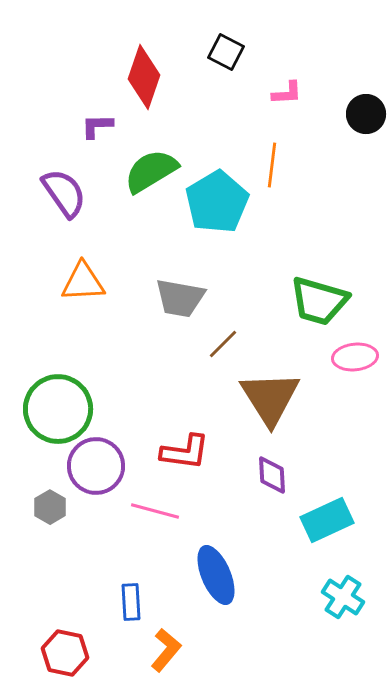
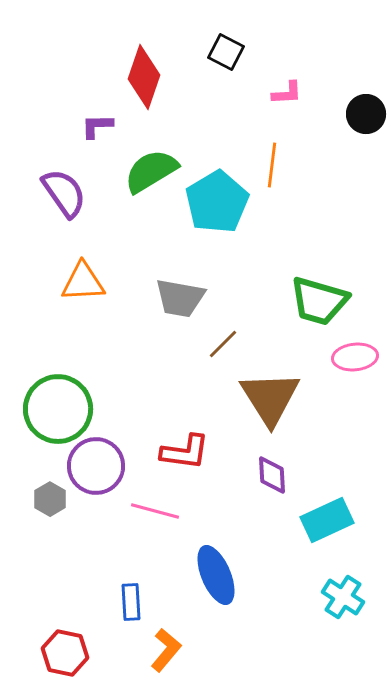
gray hexagon: moved 8 px up
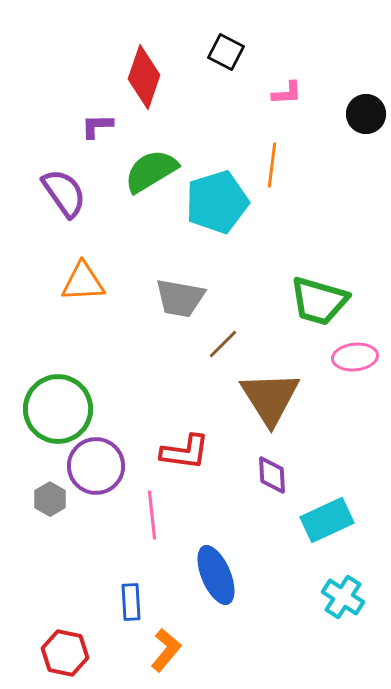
cyan pentagon: rotated 14 degrees clockwise
pink line: moved 3 px left, 4 px down; rotated 69 degrees clockwise
